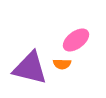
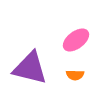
orange semicircle: moved 13 px right, 11 px down
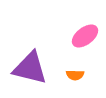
pink ellipse: moved 9 px right, 4 px up
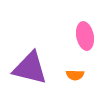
pink ellipse: rotated 64 degrees counterclockwise
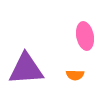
purple triangle: moved 4 px left, 1 px down; rotated 18 degrees counterclockwise
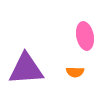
orange semicircle: moved 3 px up
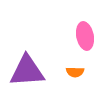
purple triangle: moved 1 px right, 2 px down
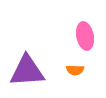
orange semicircle: moved 2 px up
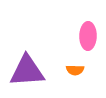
pink ellipse: moved 3 px right; rotated 12 degrees clockwise
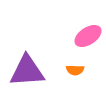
pink ellipse: rotated 56 degrees clockwise
